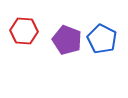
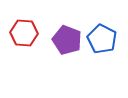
red hexagon: moved 2 px down
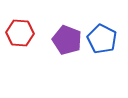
red hexagon: moved 4 px left
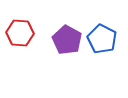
purple pentagon: rotated 8 degrees clockwise
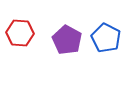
blue pentagon: moved 4 px right, 1 px up
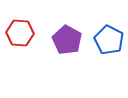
blue pentagon: moved 3 px right, 2 px down
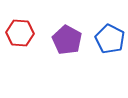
blue pentagon: moved 1 px right, 1 px up
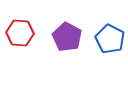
purple pentagon: moved 3 px up
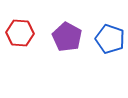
blue pentagon: rotated 8 degrees counterclockwise
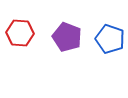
purple pentagon: rotated 8 degrees counterclockwise
